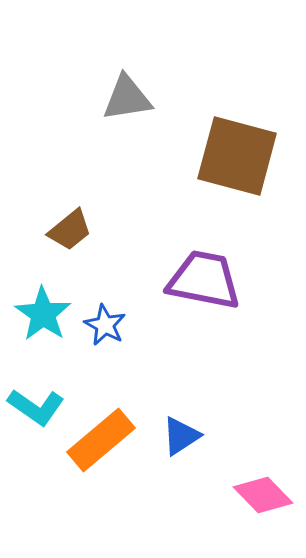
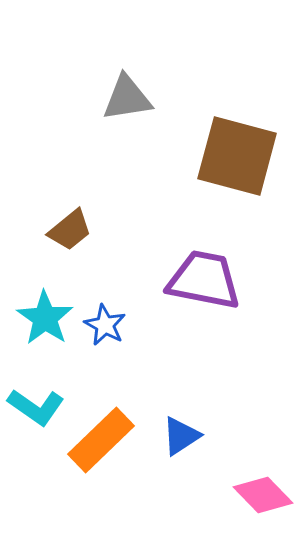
cyan star: moved 2 px right, 4 px down
orange rectangle: rotated 4 degrees counterclockwise
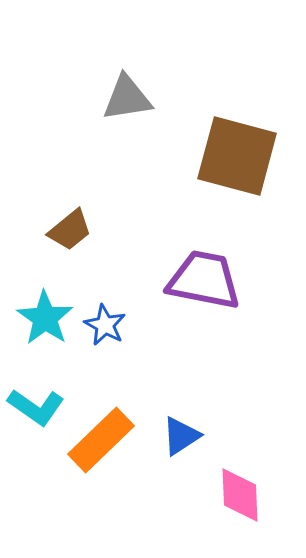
pink diamond: moved 23 px left; rotated 42 degrees clockwise
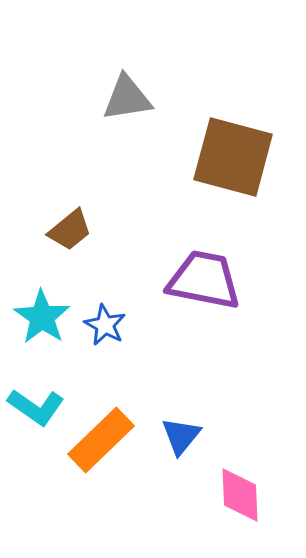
brown square: moved 4 px left, 1 px down
cyan star: moved 3 px left, 1 px up
blue triangle: rotated 18 degrees counterclockwise
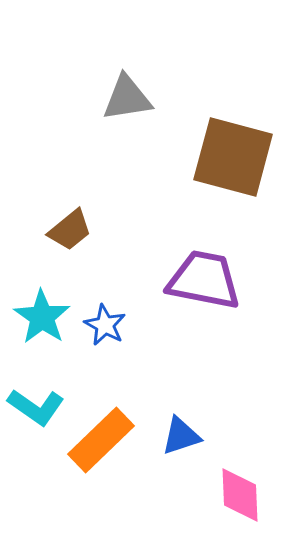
blue triangle: rotated 33 degrees clockwise
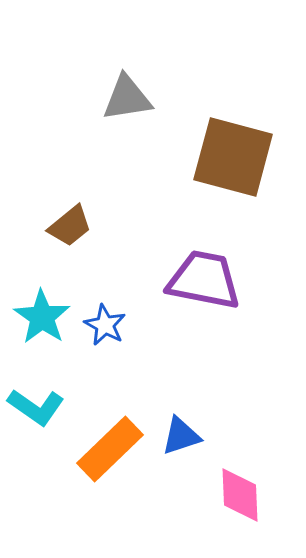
brown trapezoid: moved 4 px up
orange rectangle: moved 9 px right, 9 px down
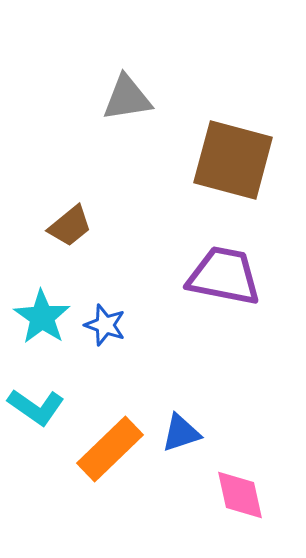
brown square: moved 3 px down
purple trapezoid: moved 20 px right, 4 px up
blue star: rotated 9 degrees counterclockwise
blue triangle: moved 3 px up
pink diamond: rotated 10 degrees counterclockwise
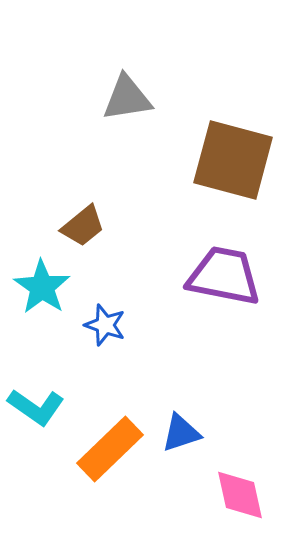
brown trapezoid: moved 13 px right
cyan star: moved 30 px up
